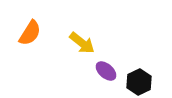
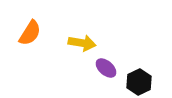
yellow arrow: rotated 28 degrees counterclockwise
purple ellipse: moved 3 px up
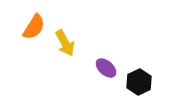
orange semicircle: moved 4 px right, 6 px up
yellow arrow: moved 17 px left; rotated 52 degrees clockwise
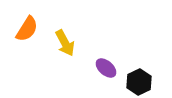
orange semicircle: moved 7 px left, 2 px down
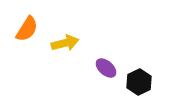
yellow arrow: rotated 76 degrees counterclockwise
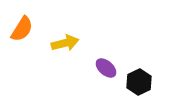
orange semicircle: moved 5 px left
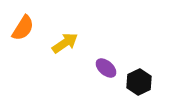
orange semicircle: moved 1 px right, 1 px up
yellow arrow: rotated 20 degrees counterclockwise
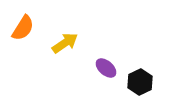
black hexagon: moved 1 px right
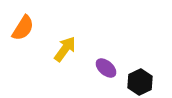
yellow arrow: moved 6 px down; rotated 20 degrees counterclockwise
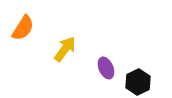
purple ellipse: rotated 25 degrees clockwise
black hexagon: moved 2 px left
